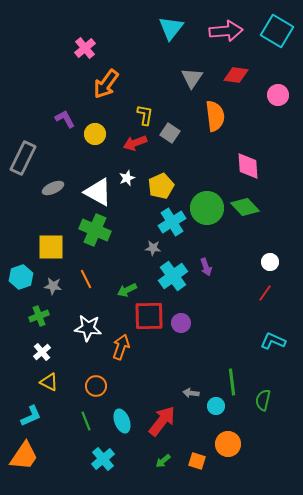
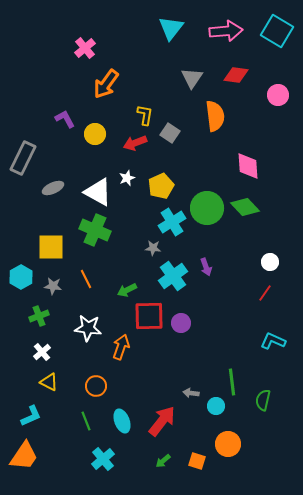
cyan hexagon at (21, 277): rotated 10 degrees counterclockwise
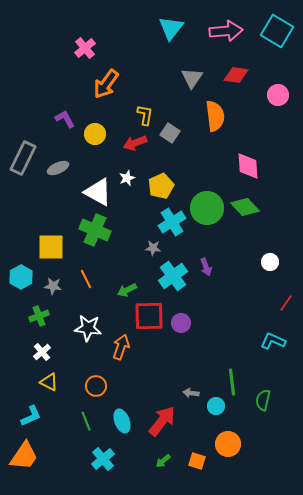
gray ellipse at (53, 188): moved 5 px right, 20 px up
red line at (265, 293): moved 21 px right, 10 px down
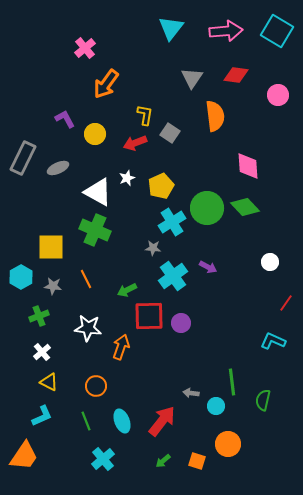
purple arrow at (206, 267): moved 2 px right; rotated 42 degrees counterclockwise
cyan L-shape at (31, 416): moved 11 px right
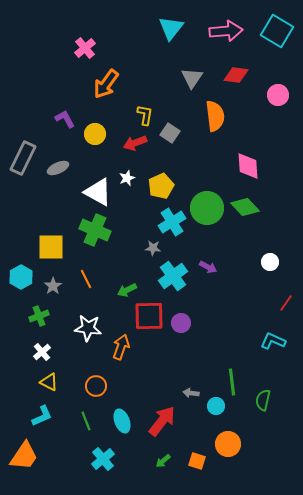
gray star at (53, 286): rotated 30 degrees clockwise
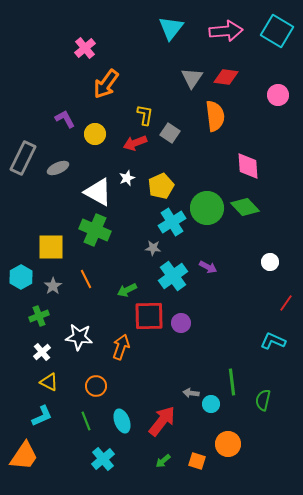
red diamond at (236, 75): moved 10 px left, 2 px down
white star at (88, 328): moved 9 px left, 9 px down
cyan circle at (216, 406): moved 5 px left, 2 px up
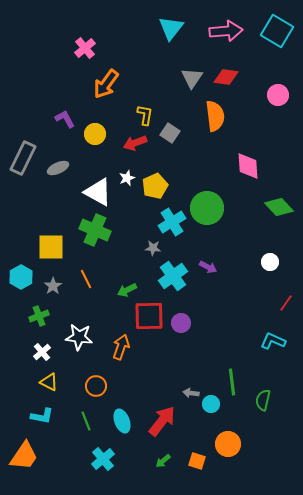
yellow pentagon at (161, 186): moved 6 px left
green diamond at (245, 207): moved 34 px right
cyan L-shape at (42, 416): rotated 35 degrees clockwise
